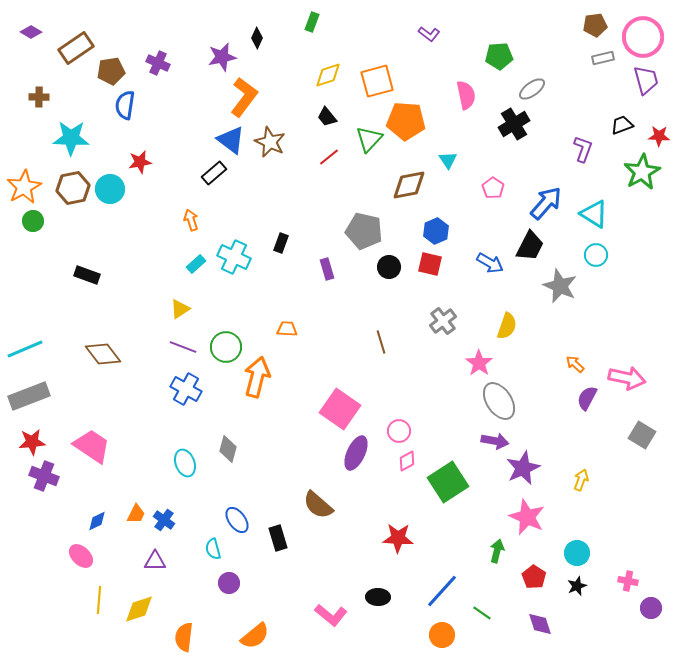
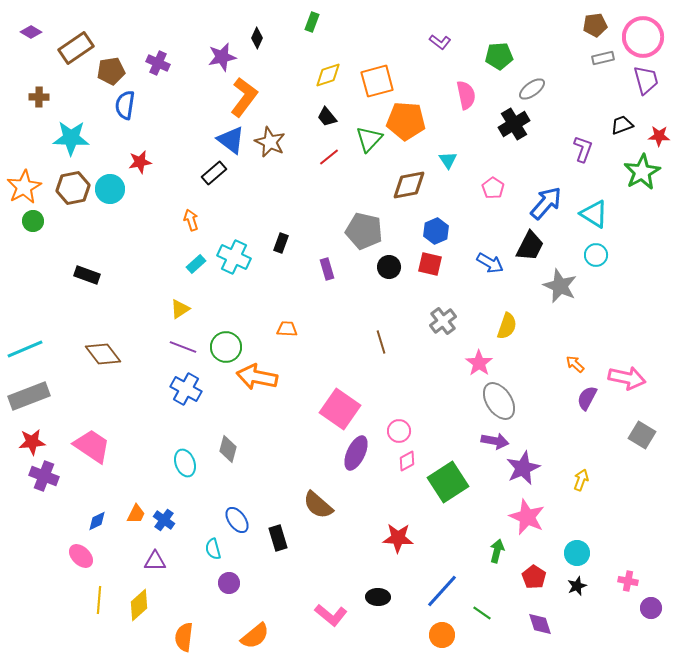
purple L-shape at (429, 34): moved 11 px right, 8 px down
orange arrow at (257, 377): rotated 93 degrees counterclockwise
yellow diamond at (139, 609): moved 4 px up; rotated 24 degrees counterclockwise
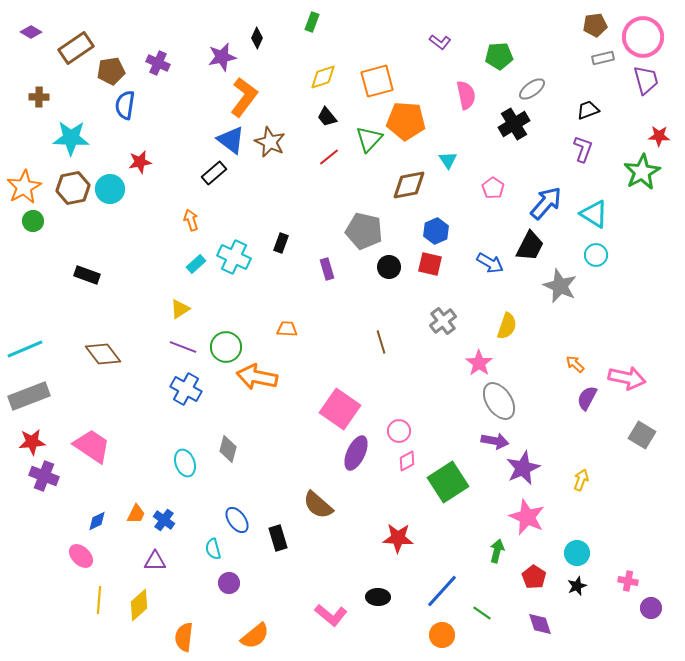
yellow diamond at (328, 75): moved 5 px left, 2 px down
black trapezoid at (622, 125): moved 34 px left, 15 px up
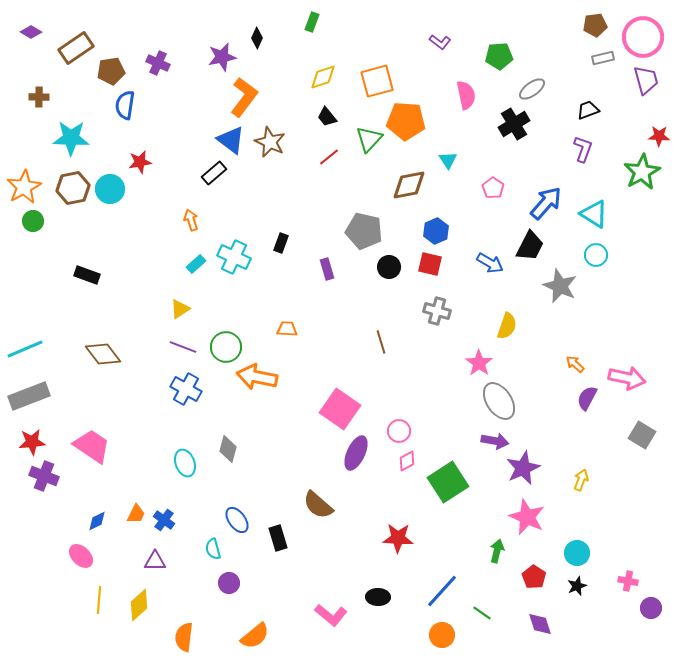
gray cross at (443, 321): moved 6 px left, 10 px up; rotated 36 degrees counterclockwise
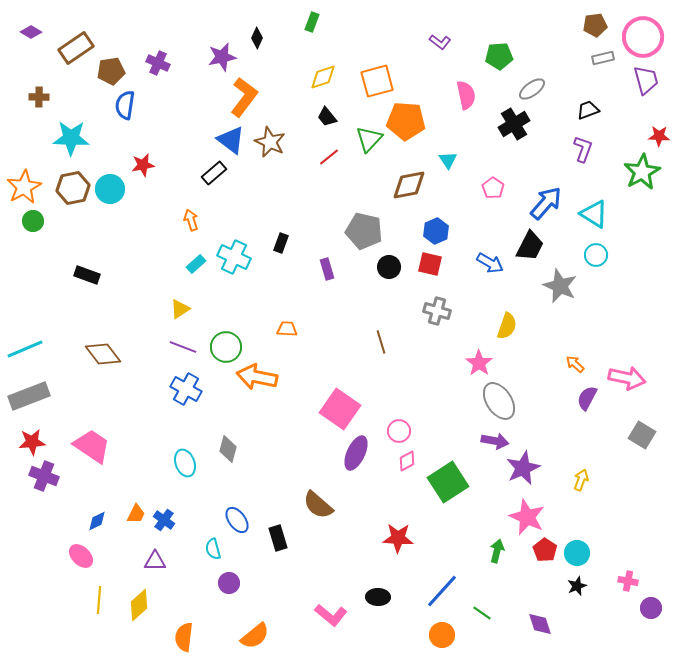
red star at (140, 162): moved 3 px right, 3 px down
red pentagon at (534, 577): moved 11 px right, 27 px up
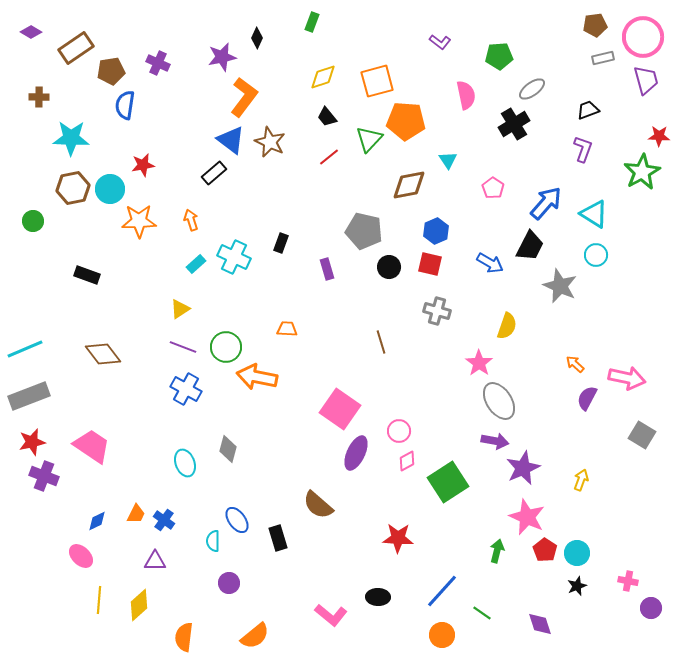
orange star at (24, 187): moved 115 px right, 34 px down; rotated 28 degrees clockwise
red star at (32, 442): rotated 8 degrees counterclockwise
cyan semicircle at (213, 549): moved 8 px up; rotated 15 degrees clockwise
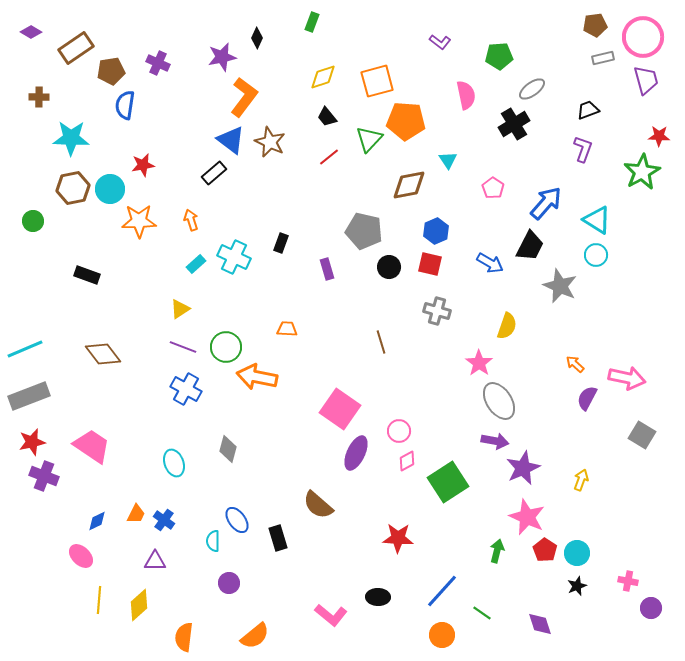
cyan triangle at (594, 214): moved 3 px right, 6 px down
cyan ellipse at (185, 463): moved 11 px left
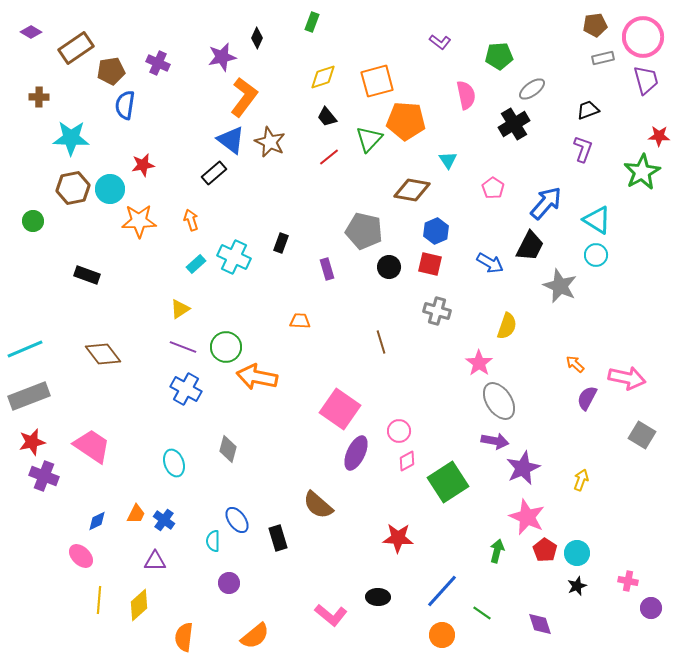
brown diamond at (409, 185): moved 3 px right, 5 px down; rotated 21 degrees clockwise
orange trapezoid at (287, 329): moved 13 px right, 8 px up
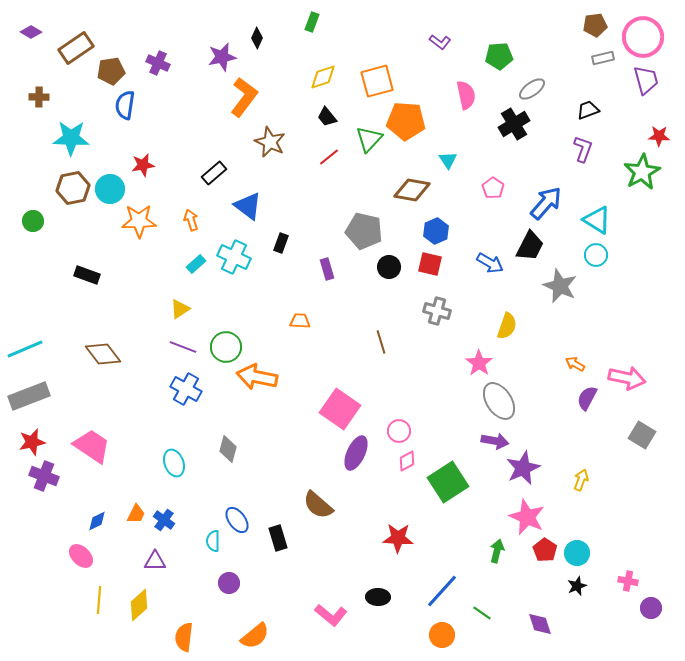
blue triangle at (231, 140): moved 17 px right, 66 px down
orange arrow at (575, 364): rotated 12 degrees counterclockwise
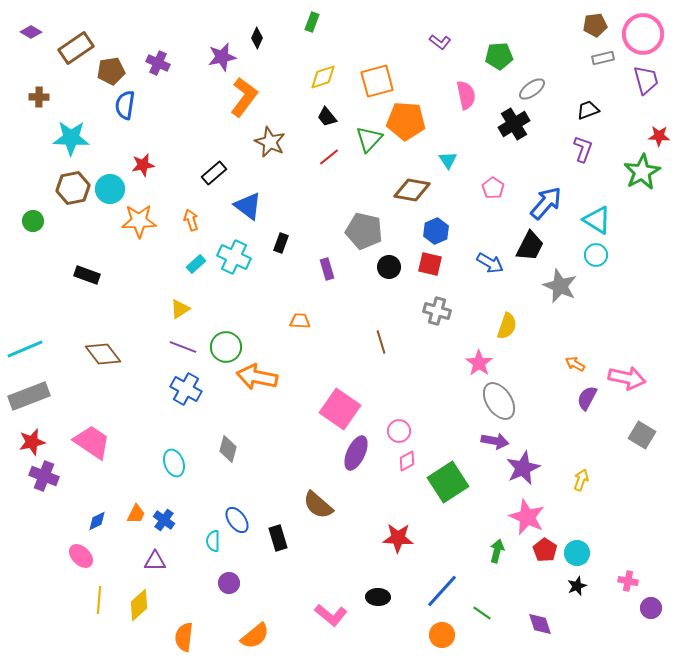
pink circle at (643, 37): moved 3 px up
pink trapezoid at (92, 446): moved 4 px up
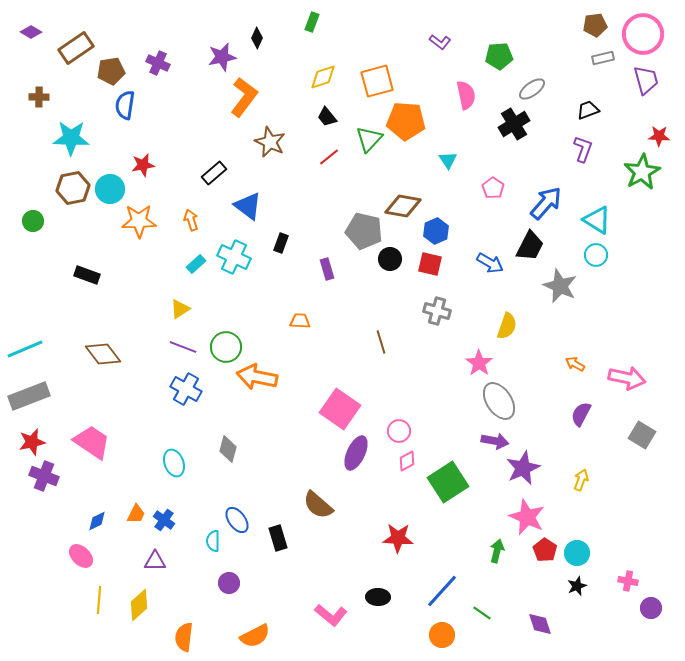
brown diamond at (412, 190): moved 9 px left, 16 px down
black circle at (389, 267): moved 1 px right, 8 px up
purple semicircle at (587, 398): moved 6 px left, 16 px down
orange semicircle at (255, 636): rotated 12 degrees clockwise
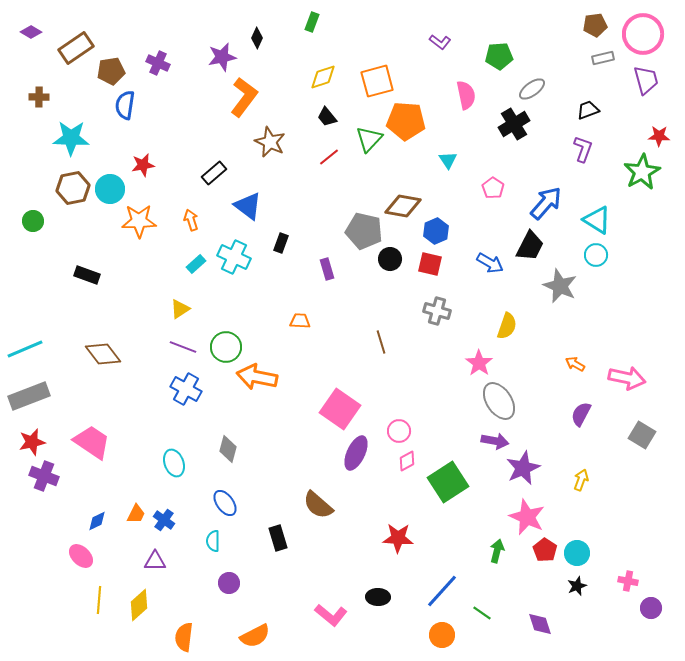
blue ellipse at (237, 520): moved 12 px left, 17 px up
